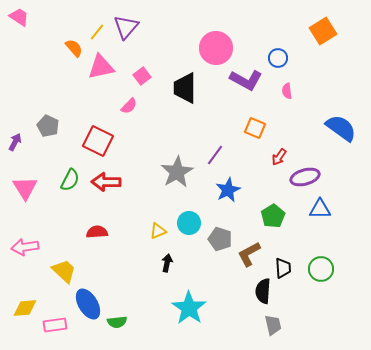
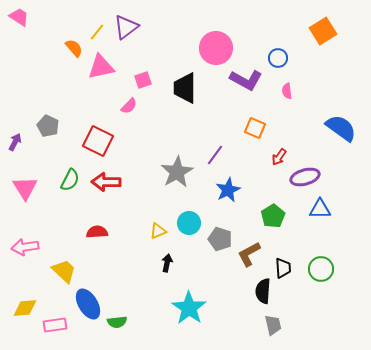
purple triangle at (126, 27): rotated 12 degrees clockwise
pink square at (142, 76): moved 1 px right, 4 px down; rotated 18 degrees clockwise
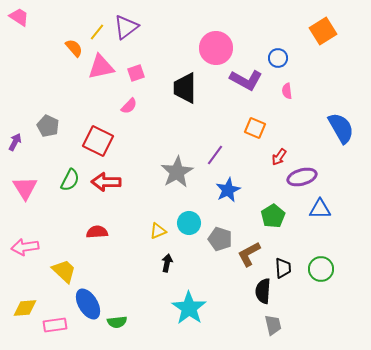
pink square at (143, 80): moved 7 px left, 7 px up
blue semicircle at (341, 128): rotated 24 degrees clockwise
purple ellipse at (305, 177): moved 3 px left
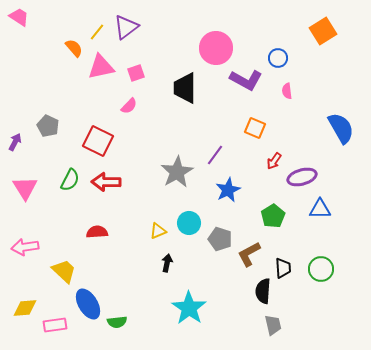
red arrow at (279, 157): moved 5 px left, 4 px down
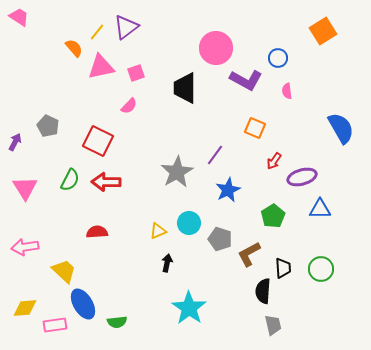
blue ellipse at (88, 304): moved 5 px left
